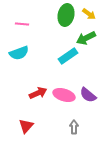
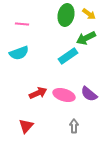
purple semicircle: moved 1 px right, 1 px up
gray arrow: moved 1 px up
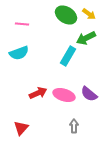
green ellipse: rotated 70 degrees counterclockwise
cyan rectangle: rotated 24 degrees counterclockwise
red triangle: moved 5 px left, 2 px down
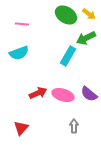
pink ellipse: moved 1 px left
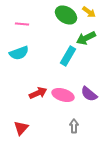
yellow arrow: moved 2 px up
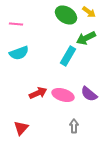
pink line: moved 6 px left
